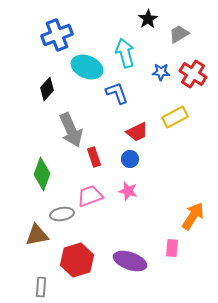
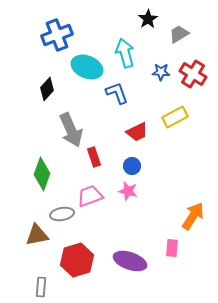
blue circle: moved 2 px right, 7 px down
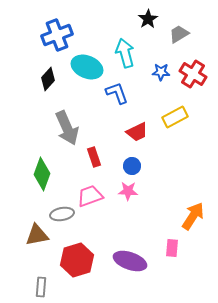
black diamond: moved 1 px right, 10 px up
gray arrow: moved 4 px left, 2 px up
pink star: rotated 12 degrees counterclockwise
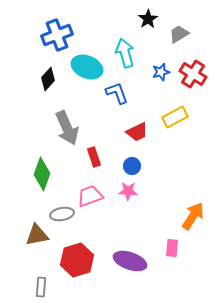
blue star: rotated 18 degrees counterclockwise
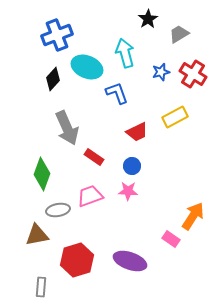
black diamond: moved 5 px right
red rectangle: rotated 36 degrees counterclockwise
gray ellipse: moved 4 px left, 4 px up
pink rectangle: moved 1 px left, 9 px up; rotated 60 degrees counterclockwise
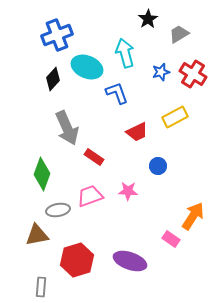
blue circle: moved 26 px right
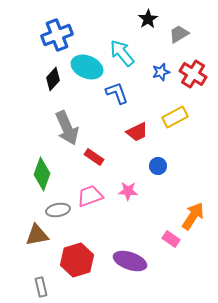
cyan arrow: moved 3 px left; rotated 24 degrees counterclockwise
gray rectangle: rotated 18 degrees counterclockwise
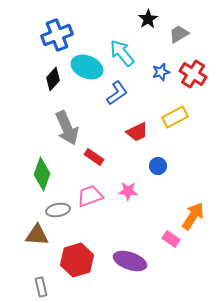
blue L-shape: rotated 75 degrees clockwise
brown triangle: rotated 15 degrees clockwise
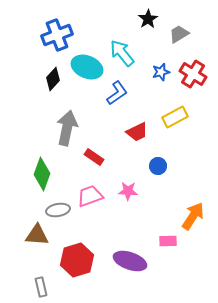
gray arrow: rotated 144 degrees counterclockwise
pink rectangle: moved 3 px left, 2 px down; rotated 36 degrees counterclockwise
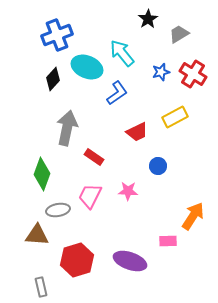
pink trapezoid: rotated 44 degrees counterclockwise
